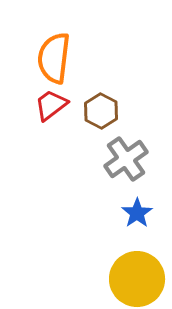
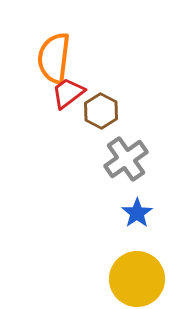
red trapezoid: moved 17 px right, 12 px up
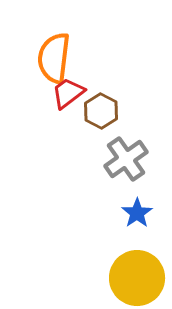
yellow circle: moved 1 px up
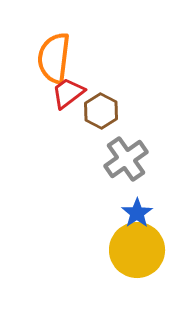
yellow circle: moved 28 px up
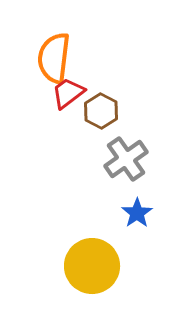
yellow circle: moved 45 px left, 16 px down
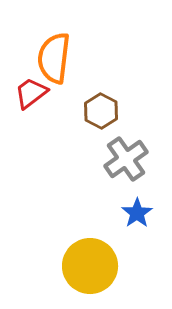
red trapezoid: moved 37 px left
yellow circle: moved 2 px left
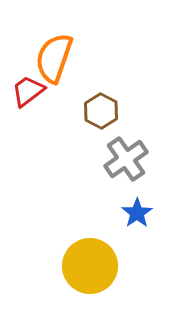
orange semicircle: rotated 12 degrees clockwise
red trapezoid: moved 3 px left, 2 px up
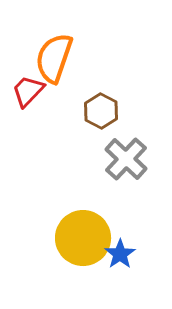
red trapezoid: rotated 9 degrees counterclockwise
gray cross: rotated 12 degrees counterclockwise
blue star: moved 17 px left, 41 px down
yellow circle: moved 7 px left, 28 px up
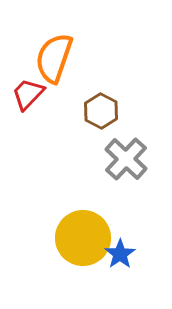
red trapezoid: moved 3 px down
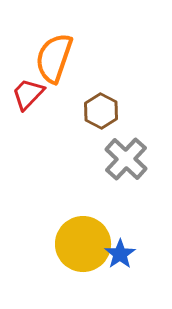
yellow circle: moved 6 px down
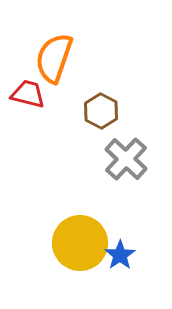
red trapezoid: rotated 60 degrees clockwise
yellow circle: moved 3 px left, 1 px up
blue star: moved 1 px down
